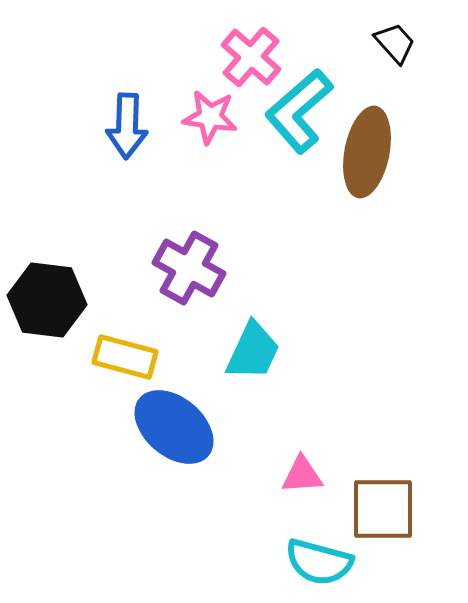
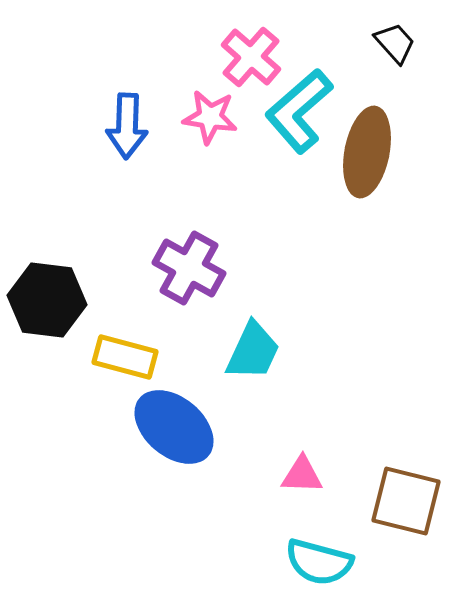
pink triangle: rotated 6 degrees clockwise
brown square: moved 23 px right, 8 px up; rotated 14 degrees clockwise
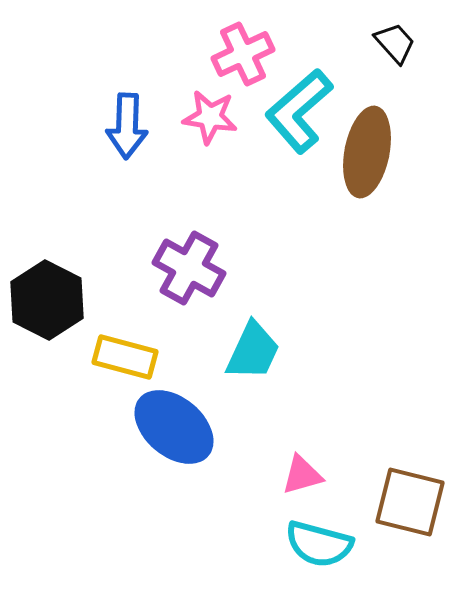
pink cross: moved 8 px left, 3 px up; rotated 24 degrees clockwise
black hexagon: rotated 20 degrees clockwise
pink triangle: rotated 18 degrees counterclockwise
brown square: moved 4 px right, 1 px down
cyan semicircle: moved 18 px up
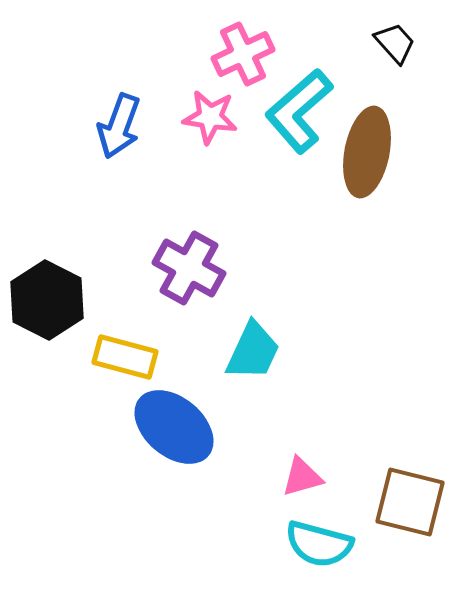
blue arrow: moved 8 px left; rotated 18 degrees clockwise
pink triangle: moved 2 px down
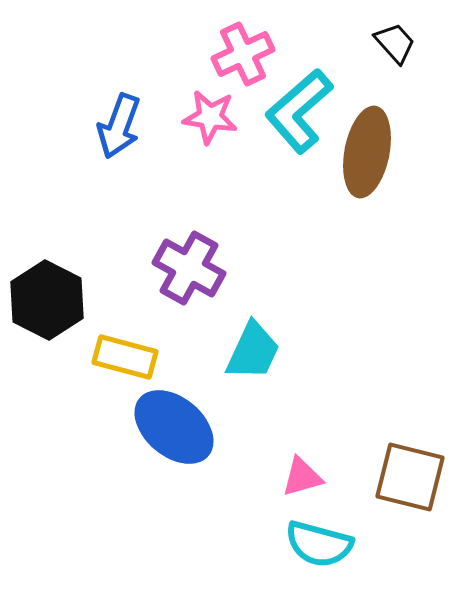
brown square: moved 25 px up
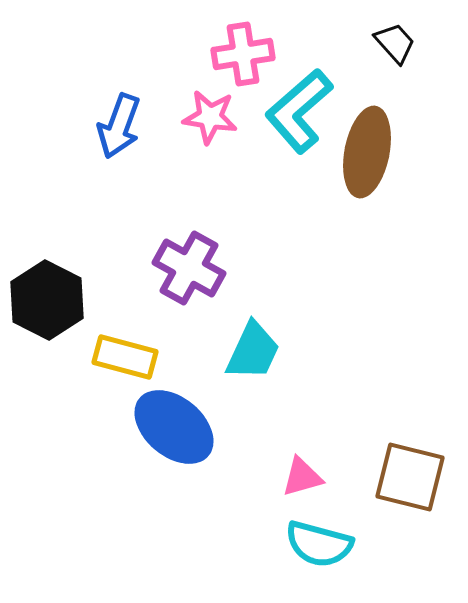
pink cross: rotated 16 degrees clockwise
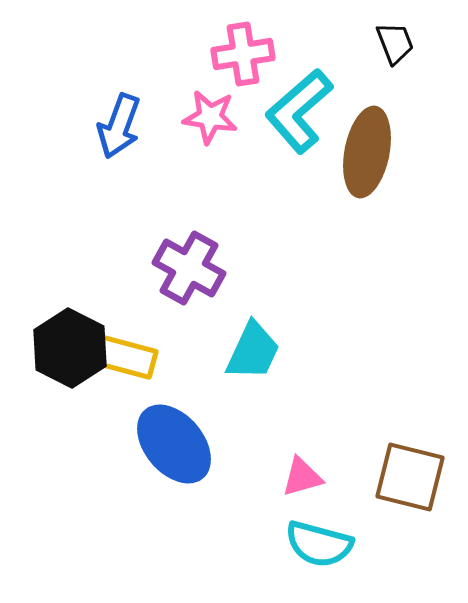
black trapezoid: rotated 21 degrees clockwise
black hexagon: moved 23 px right, 48 px down
blue ellipse: moved 17 px down; rotated 10 degrees clockwise
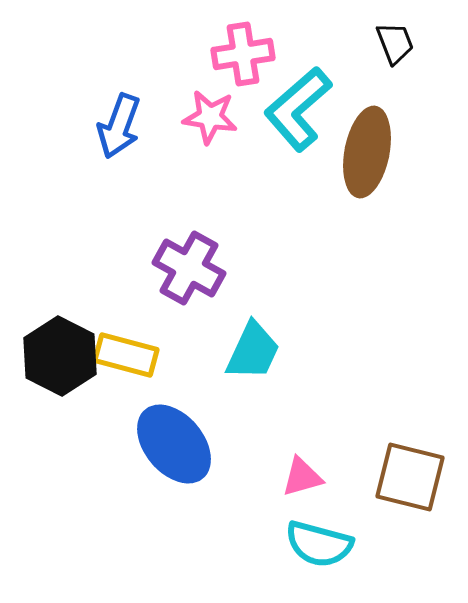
cyan L-shape: moved 1 px left, 2 px up
black hexagon: moved 10 px left, 8 px down
yellow rectangle: moved 1 px right, 2 px up
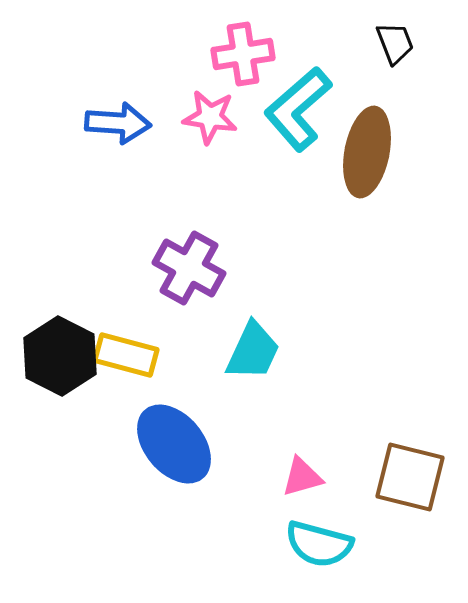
blue arrow: moved 1 px left, 3 px up; rotated 106 degrees counterclockwise
